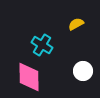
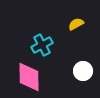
cyan cross: rotated 30 degrees clockwise
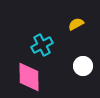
white circle: moved 5 px up
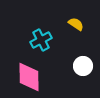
yellow semicircle: rotated 63 degrees clockwise
cyan cross: moved 1 px left, 5 px up
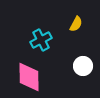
yellow semicircle: rotated 84 degrees clockwise
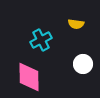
yellow semicircle: rotated 70 degrees clockwise
white circle: moved 2 px up
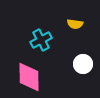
yellow semicircle: moved 1 px left
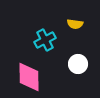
cyan cross: moved 4 px right
white circle: moved 5 px left
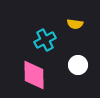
white circle: moved 1 px down
pink diamond: moved 5 px right, 2 px up
